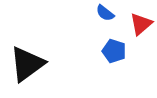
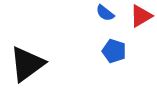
red triangle: moved 8 px up; rotated 10 degrees clockwise
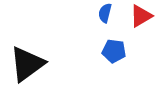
blue semicircle: rotated 66 degrees clockwise
blue pentagon: rotated 10 degrees counterclockwise
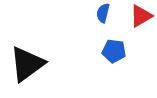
blue semicircle: moved 2 px left
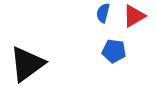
red triangle: moved 7 px left
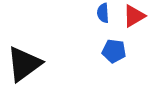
blue semicircle: rotated 18 degrees counterclockwise
black triangle: moved 3 px left
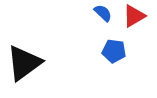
blue semicircle: rotated 138 degrees clockwise
black triangle: moved 1 px up
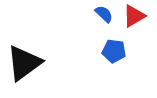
blue semicircle: moved 1 px right, 1 px down
